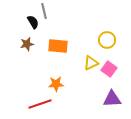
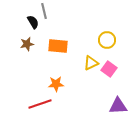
purple triangle: moved 6 px right, 7 px down
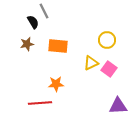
gray line: rotated 14 degrees counterclockwise
red line: moved 1 px up; rotated 15 degrees clockwise
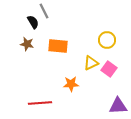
brown star: rotated 24 degrees clockwise
orange star: moved 15 px right
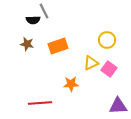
black semicircle: moved 2 px up; rotated 120 degrees clockwise
orange rectangle: rotated 24 degrees counterclockwise
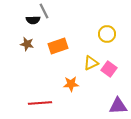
yellow circle: moved 6 px up
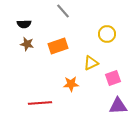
gray line: moved 19 px right; rotated 14 degrees counterclockwise
black semicircle: moved 9 px left, 4 px down
pink square: moved 4 px right, 9 px down; rotated 35 degrees clockwise
